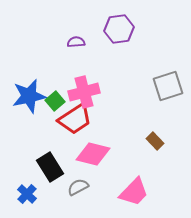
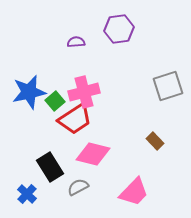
blue star: moved 4 px up
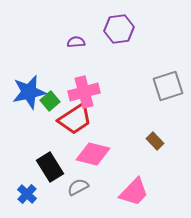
green square: moved 5 px left
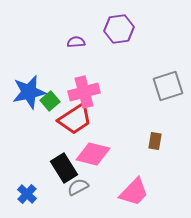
brown rectangle: rotated 54 degrees clockwise
black rectangle: moved 14 px right, 1 px down
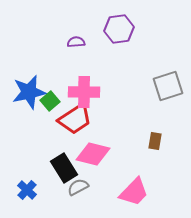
pink cross: rotated 16 degrees clockwise
blue cross: moved 4 px up
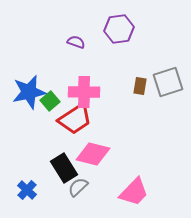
purple semicircle: rotated 24 degrees clockwise
gray square: moved 4 px up
brown rectangle: moved 15 px left, 55 px up
gray semicircle: rotated 15 degrees counterclockwise
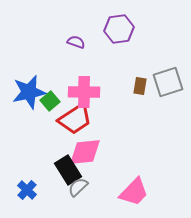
pink diamond: moved 8 px left, 2 px up; rotated 20 degrees counterclockwise
black rectangle: moved 4 px right, 2 px down
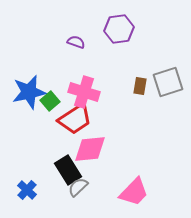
pink cross: rotated 16 degrees clockwise
pink diamond: moved 5 px right, 3 px up
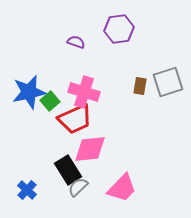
red trapezoid: rotated 9 degrees clockwise
pink trapezoid: moved 12 px left, 4 px up
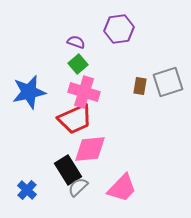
green square: moved 28 px right, 37 px up
